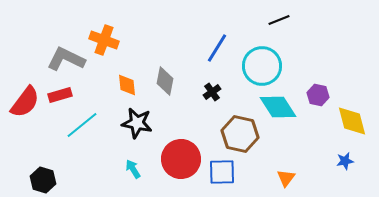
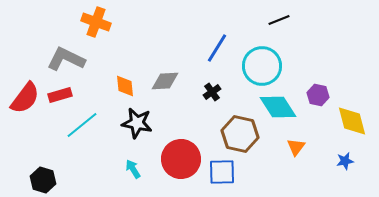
orange cross: moved 8 px left, 18 px up
gray diamond: rotated 76 degrees clockwise
orange diamond: moved 2 px left, 1 px down
red semicircle: moved 4 px up
orange triangle: moved 10 px right, 31 px up
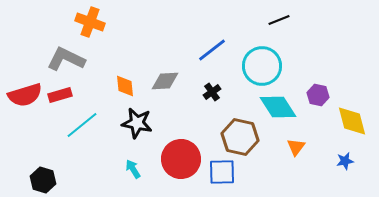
orange cross: moved 6 px left
blue line: moved 5 px left, 2 px down; rotated 20 degrees clockwise
red semicircle: moved 3 px up; rotated 36 degrees clockwise
brown hexagon: moved 3 px down
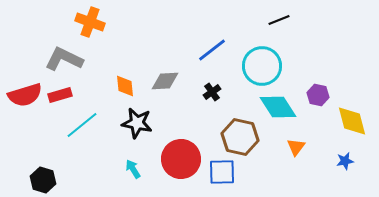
gray L-shape: moved 2 px left
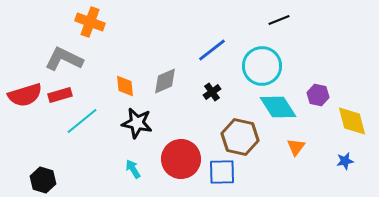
gray diamond: rotated 20 degrees counterclockwise
cyan line: moved 4 px up
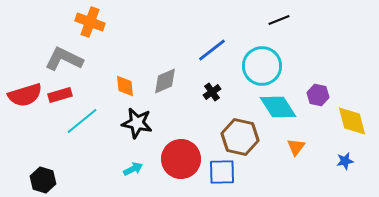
cyan arrow: rotated 96 degrees clockwise
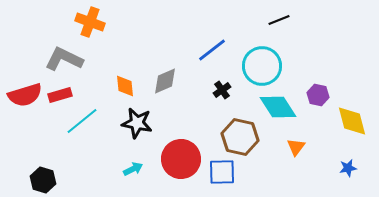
black cross: moved 10 px right, 2 px up
blue star: moved 3 px right, 7 px down
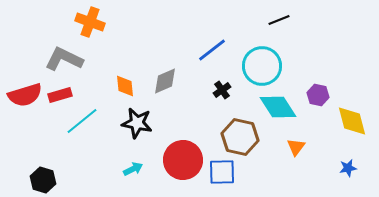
red circle: moved 2 px right, 1 px down
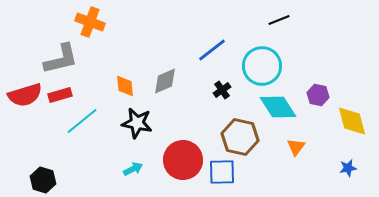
gray L-shape: moved 3 px left; rotated 141 degrees clockwise
